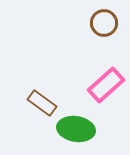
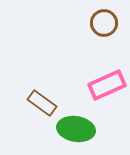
pink rectangle: moved 1 px right; rotated 18 degrees clockwise
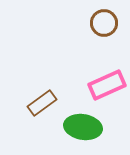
brown rectangle: rotated 72 degrees counterclockwise
green ellipse: moved 7 px right, 2 px up
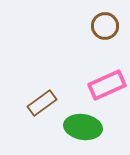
brown circle: moved 1 px right, 3 px down
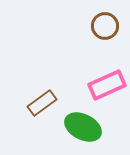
green ellipse: rotated 18 degrees clockwise
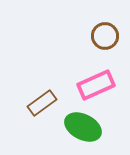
brown circle: moved 10 px down
pink rectangle: moved 11 px left
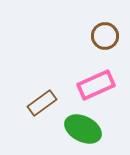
green ellipse: moved 2 px down
